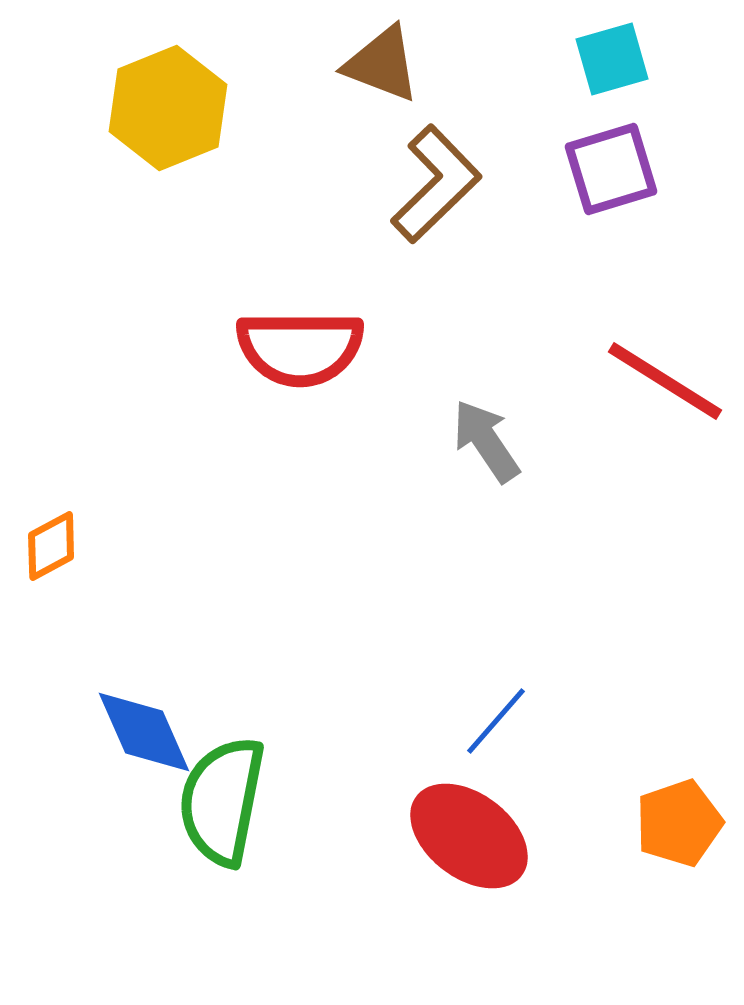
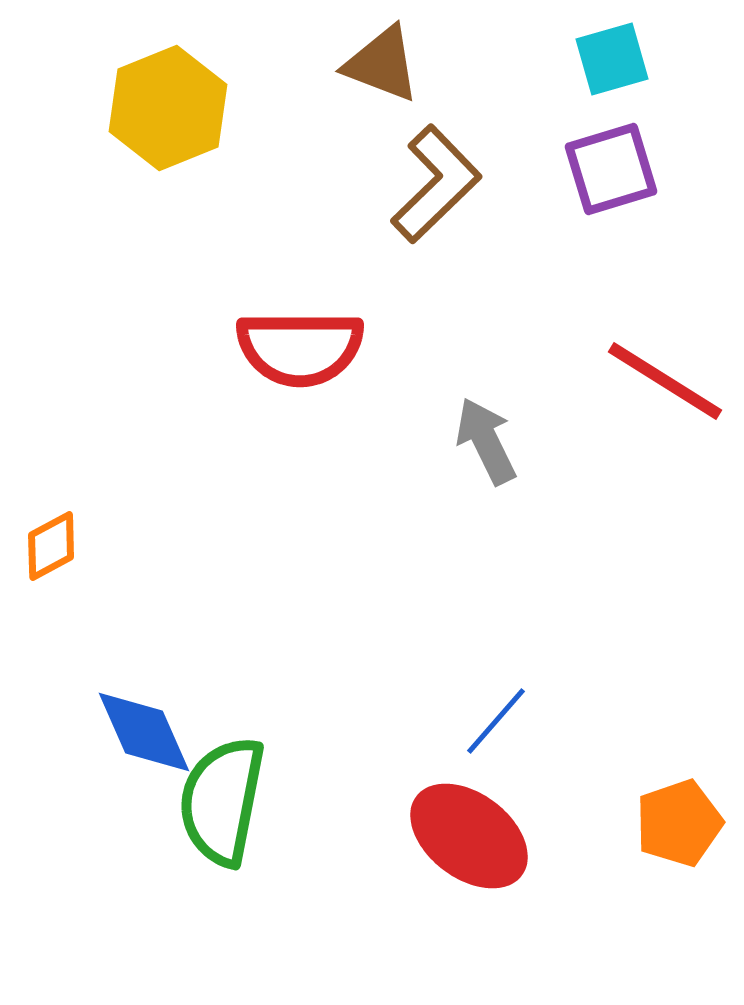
gray arrow: rotated 8 degrees clockwise
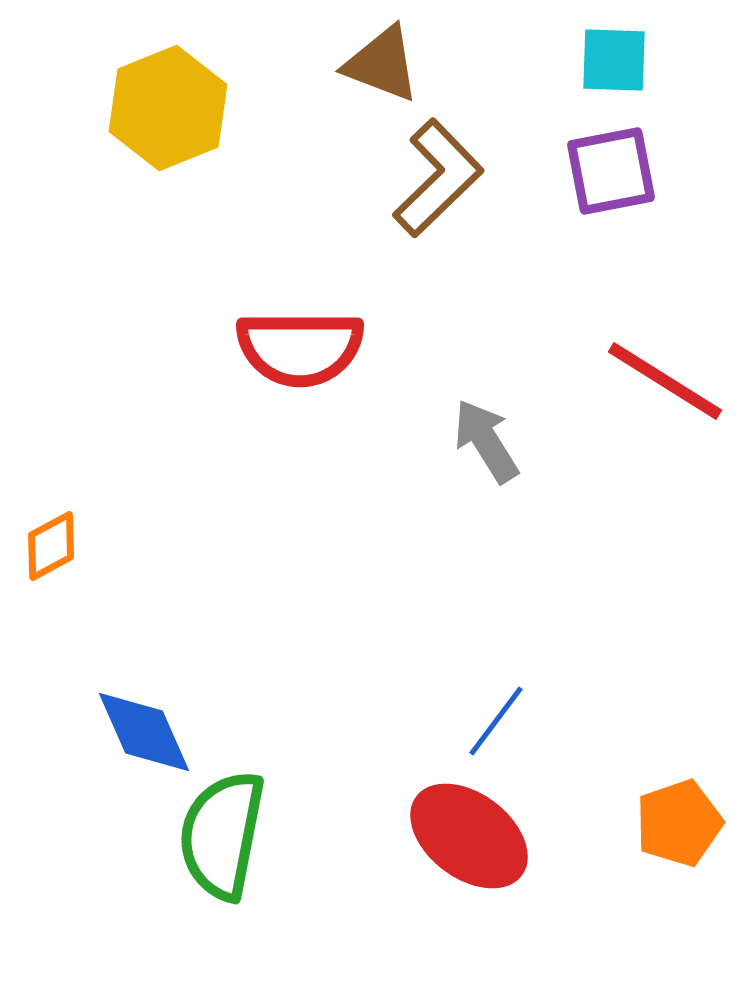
cyan square: moved 2 px right, 1 px down; rotated 18 degrees clockwise
purple square: moved 2 px down; rotated 6 degrees clockwise
brown L-shape: moved 2 px right, 6 px up
gray arrow: rotated 6 degrees counterclockwise
blue line: rotated 4 degrees counterclockwise
green semicircle: moved 34 px down
